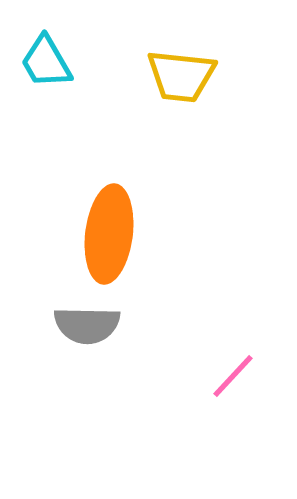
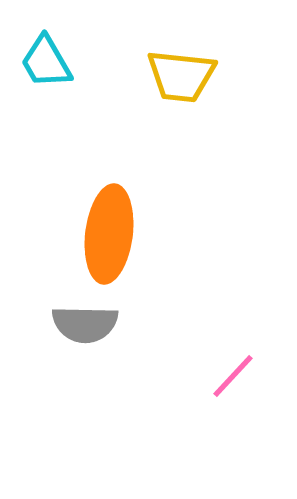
gray semicircle: moved 2 px left, 1 px up
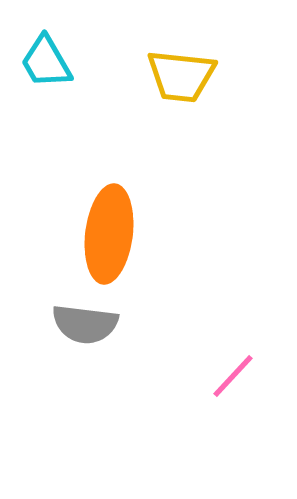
gray semicircle: rotated 6 degrees clockwise
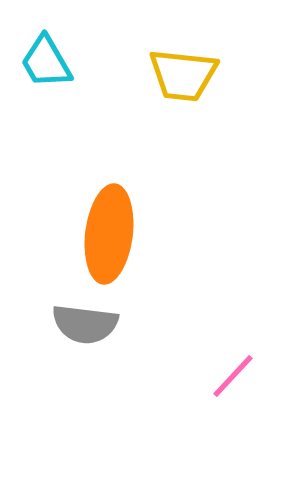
yellow trapezoid: moved 2 px right, 1 px up
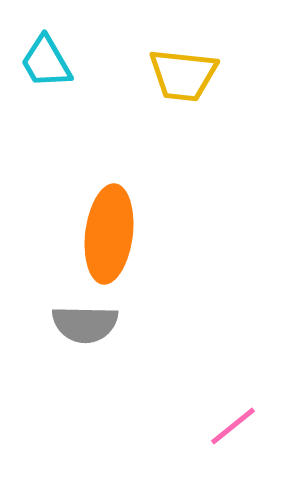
gray semicircle: rotated 6 degrees counterclockwise
pink line: moved 50 px down; rotated 8 degrees clockwise
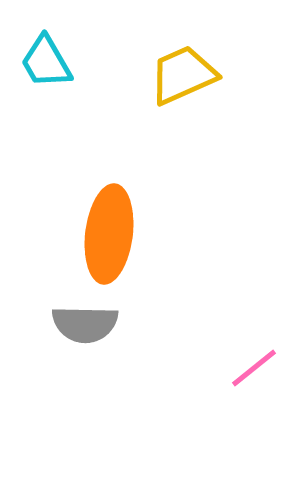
yellow trapezoid: rotated 150 degrees clockwise
pink line: moved 21 px right, 58 px up
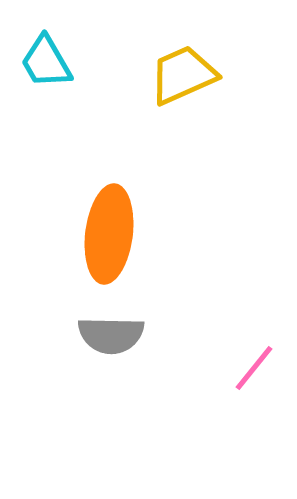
gray semicircle: moved 26 px right, 11 px down
pink line: rotated 12 degrees counterclockwise
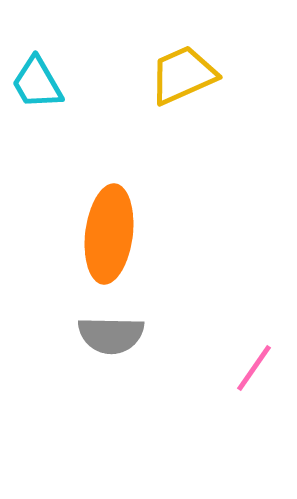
cyan trapezoid: moved 9 px left, 21 px down
pink line: rotated 4 degrees counterclockwise
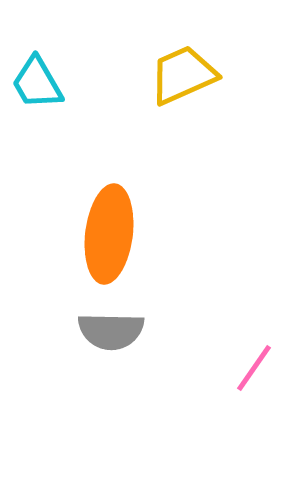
gray semicircle: moved 4 px up
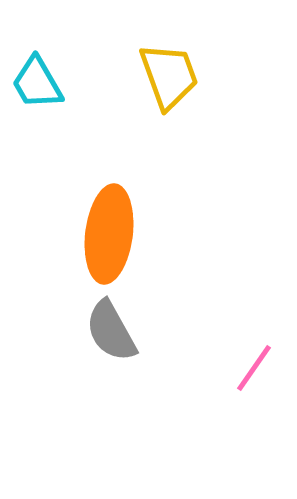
yellow trapezoid: moved 14 px left, 1 px down; rotated 94 degrees clockwise
gray semicircle: rotated 60 degrees clockwise
